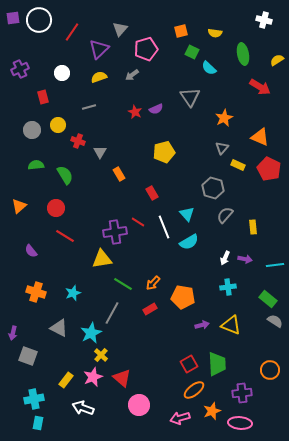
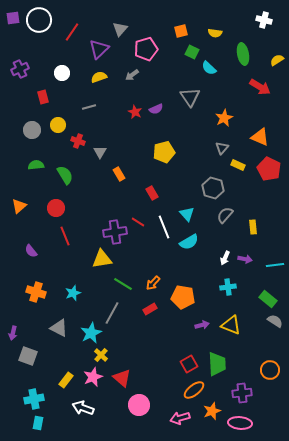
red line at (65, 236): rotated 36 degrees clockwise
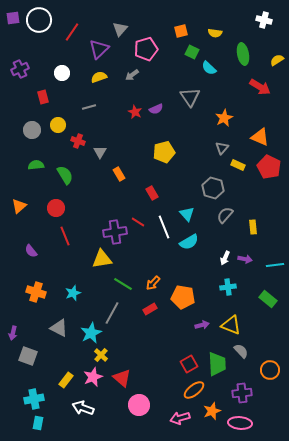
red pentagon at (269, 169): moved 2 px up
gray semicircle at (275, 321): moved 34 px left, 30 px down; rotated 14 degrees clockwise
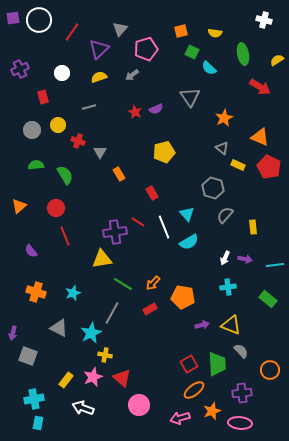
gray triangle at (222, 148): rotated 32 degrees counterclockwise
yellow cross at (101, 355): moved 4 px right; rotated 32 degrees counterclockwise
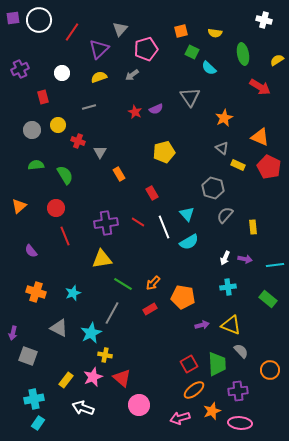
purple cross at (115, 232): moved 9 px left, 9 px up
purple cross at (242, 393): moved 4 px left, 2 px up
cyan rectangle at (38, 423): rotated 24 degrees clockwise
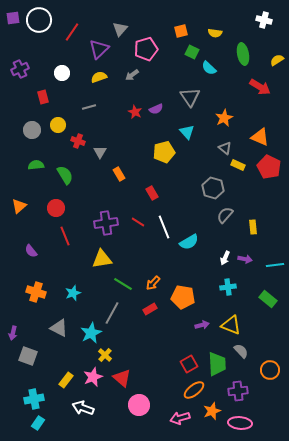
gray triangle at (222, 148): moved 3 px right
cyan triangle at (187, 214): moved 82 px up
yellow cross at (105, 355): rotated 32 degrees clockwise
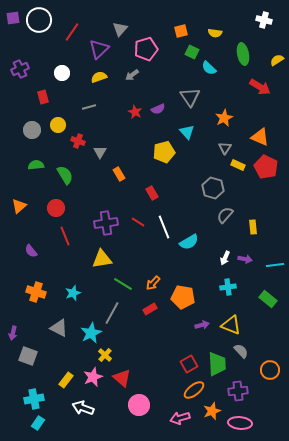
purple semicircle at (156, 109): moved 2 px right
gray triangle at (225, 148): rotated 24 degrees clockwise
red pentagon at (269, 167): moved 3 px left
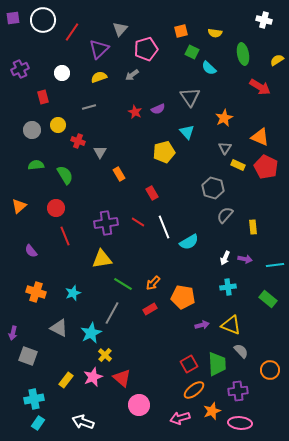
white circle at (39, 20): moved 4 px right
white arrow at (83, 408): moved 14 px down
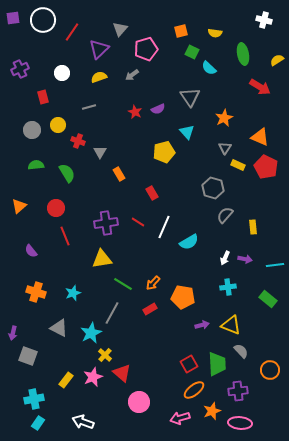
green semicircle at (65, 175): moved 2 px right, 2 px up
white line at (164, 227): rotated 45 degrees clockwise
red triangle at (122, 378): moved 5 px up
pink circle at (139, 405): moved 3 px up
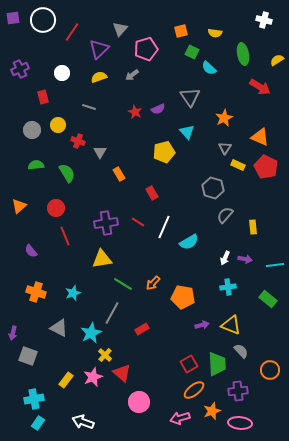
gray line at (89, 107): rotated 32 degrees clockwise
red rectangle at (150, 309): moved 8 px left, 20 px down
